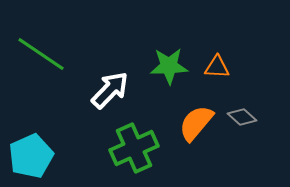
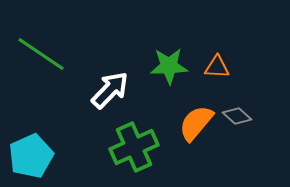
gray diamond: moved 5 px left, 1 px up
green cross: moved 1 px up
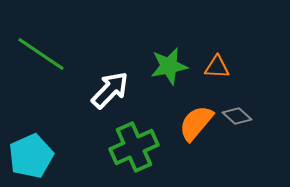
green star: rotated 9 degrees counterclockwise
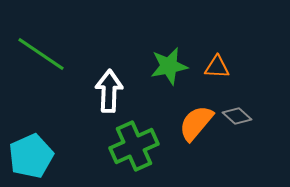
white arrow: moved 1 px left, 1 px down; rotated 42 degrees counterclockwise
green cross: moved 1 px up
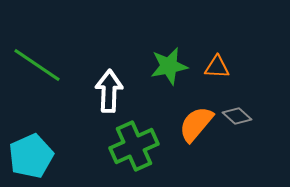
green line: moved 4 px left, 11 px down
orange semicircle: moved 1 px down
